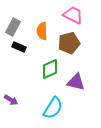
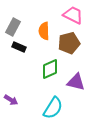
orange semicircle: moved 2 px right
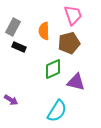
pink trapezoid: rotated 45 degrees clockwise
green diamond: moved 3 px right
cyan semicircle: moved 4 px right, 3 px down
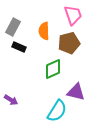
purple triangle: moved 10 px down
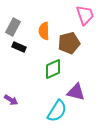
pink trapezoid: moved 12 px right
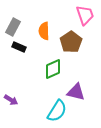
brown pentagon: moved 2 px right, 1 px up; rotated 20 degrees counterclockwise
